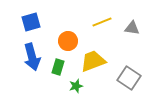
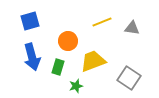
blue square: moved 1 px left, 1 px up
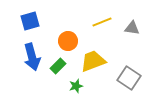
green rectangle: moved 1 px up; rotated 28 degrees clockwise
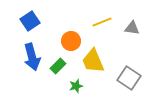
blue square: rotated 18 degrees counterclockwise
orange circle: moved 3 px right
yellow trapezoid: rotated 92 degrees counterclockwise
